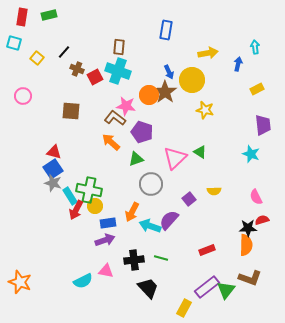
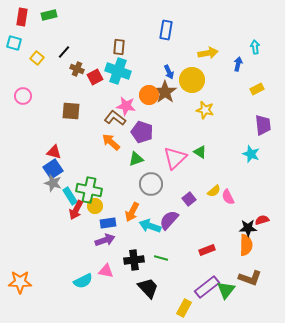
yellow semicircle at (214, 191): rotated 40 degrees counterclockwise
pink semicircle at (256, 197): moved 28 px left
orange star at (20, 282): rotated 20 degrees counterclockwise
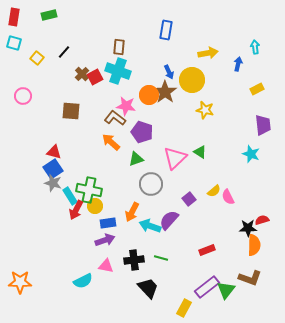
red rectangle at (22, 17): moved 8 px left
brown cross at (77, 69): moved 5 px right, 5 px down; rotated 24 degrees clockwise
orange semicircle at (246, 245): moved 8 px right
pink triangle at (106, 271): moved 5 px up
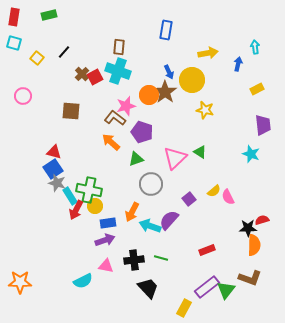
pink star at (126, 106): rotated 24 degrees counterclockwise
gray star at (53, 183): moved 4 px right
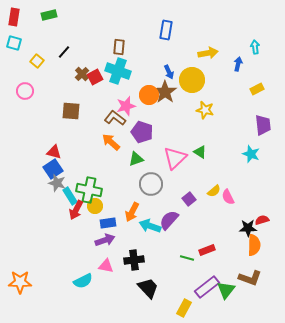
yellow square at (37, 58): moved 3 px down
pink circle at (23, 96): moved 2 px right, 5 px up
green line at (161, 258): moved 26 px right
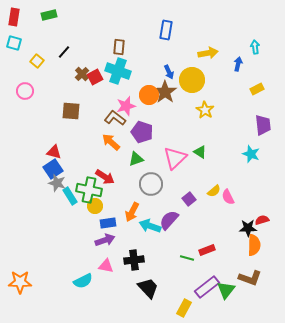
yellow star at (205, 110): rotated 18 degrees clockwise
red arrow at (76, 210): moved 29 px right, 33 px up; rotated 84 degrees counterclockwise
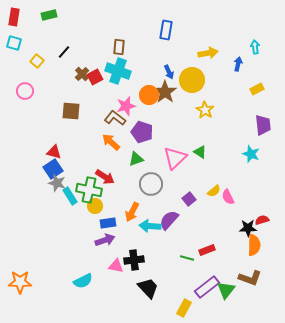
cyan arrow at (150, 226): rotated 15 degrees counterclockwise
pink triangle at (106, 266): moved 10 px right
